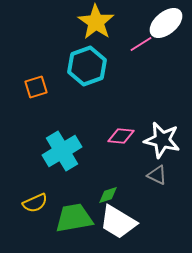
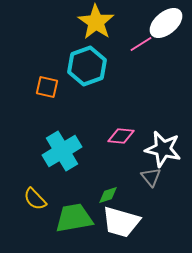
orange square: moved 11 px right; rotated 30 degrees clockwise
white star: moved 1 px right, 9 px down
gray triangle: moved 6 px left, 2 px down; rotated 25 degrees clockwise
yellow semicircle: moved 4 px up; rotated 70 degrees clockwise
white trapezoid: moved 3 px right; rotated 15 degrees counterclockwise
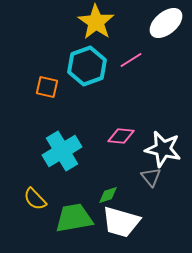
pink line: moved 10 px left, 16 px down
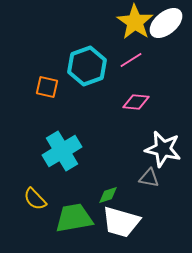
yellow star: moved 39 px right
pink diamond: moved 15 px right, 34 px up
gray triangle: moved 2 px left, 1 px down; rotated 40 degrees counterclockwise
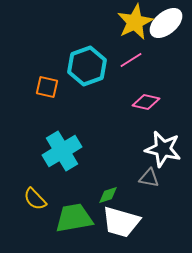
yellow star: rotated 12 degrees clockwise
pink diamond: moved 10 px right; rotated 8 degrees clockwise
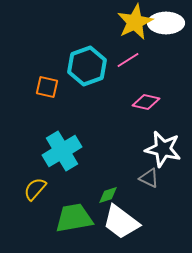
white ellipse: rotated 40 degrees clockwise
pink line: moved 3 px left
gray triangle: rotated 15 degrees clockwise
yellow semicircle: moved 10 px up; rotated 85 degrees clockwise
white trapezoid: rotated 21 degrees clockwise
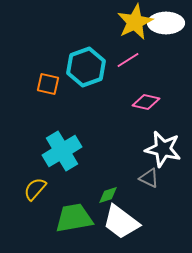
cyan hexagon: moved 1 px left, 1 px down
orange square: moved 1 px right, 3 px up
